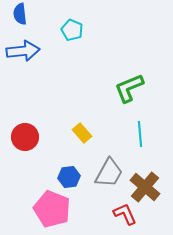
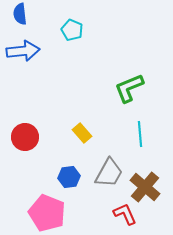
pink pentagon: moved 5 px left, 4 px down
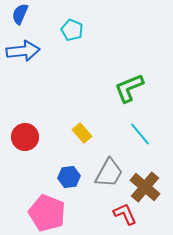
blue semicircle: rotated 30 degrees clockwise
cyan line: rotated 35 degrees counterclockwise
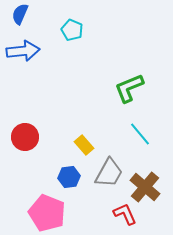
yellow rectangle: moved 2 px right, 12 px down
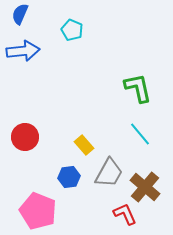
green L-shape: moved 9 px right; rotated 100 degrees clockwise
pink pentagon: moved 9 px left, 2 px up
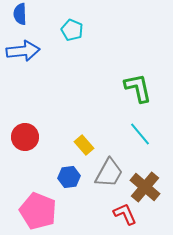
blue semicircle: rotated 25 degrees counterclockwise
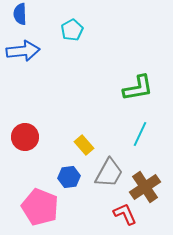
cyan pentagon: rotated 20 degrees clockwise
green L-shape: rotated 92 degrees clockwise
cyan line: rotated 65 degrees clockwise
brown cross: rotated 16 degrees clockwise
pink pentagon: moved 2 px right, 4 px up
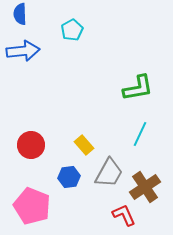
red circle: moved 6 px right, 8 px down
pink pentagon: moved 8 px left, 1 px up
red L-shape: moved 1 px left, 1 px down
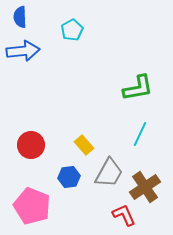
blue semicircle: moved 3 px down
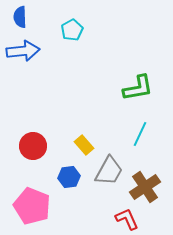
red circle: moved 2 px right, 1 px down
gray trapezoid: moved 2 px up
red L-shape: moved 3 px right, 4 px down
